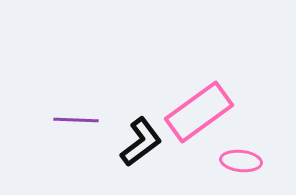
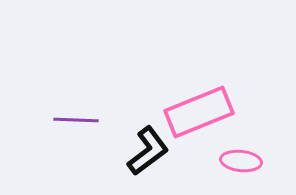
pink rectangle: rotated 14 degrees clockwise
black L-shape: moved 7 px right, 9 px down
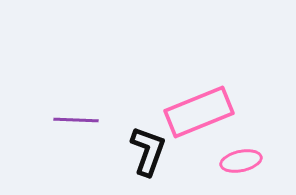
black L-shape: rotated 33 degrees counterclockwise
pink ellipse: rotated 18 degrees counterclockwise
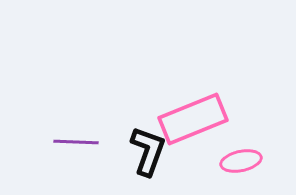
pink rectangle: moved 6 px left, 7 px down
purple line: moved 22 px down
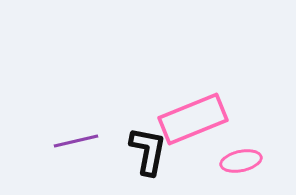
purple line: moved 1 px up; rotated 15 degrees counterclockwise
black L-shape: rotated 9 degrees counterclockwise
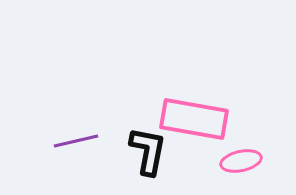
pink rectangle: moved 1 px right; rotated 32 degrees clockwise
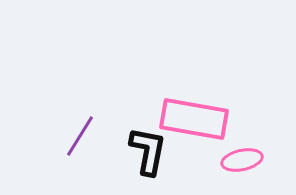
purple line: moved 4 px right, 5 px up; rotated 45 degrees counterclockwise
pink ellipse: moved 1 px right, 1 px up
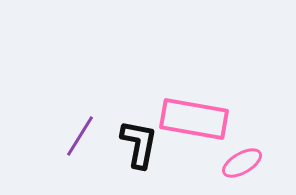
black L-shape: moved 9 px left, 7 px up
pink ellipse: moved 3 px down; rotated 18 degrees counterclockwise
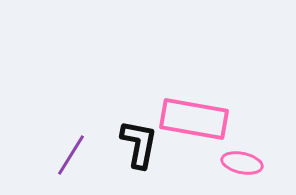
purple line: moved 9 px left, 19 px down
pink ellipse: rotated 42 degrees clockwise
